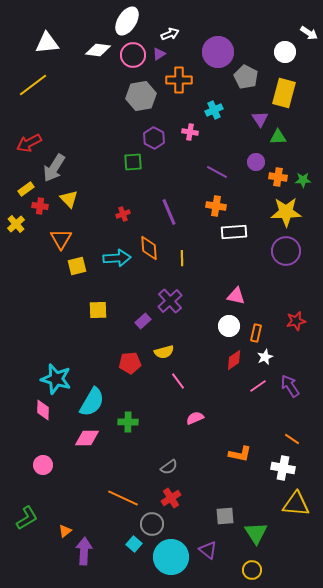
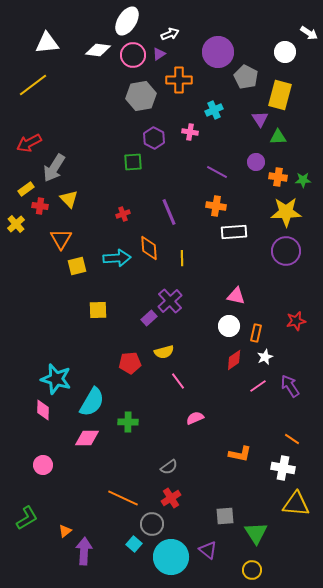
yellow rectangle at (284, 93): moved 4 px left, 2 px down
purple rectangle at (143, 321): moved 6 px right, 3 px up
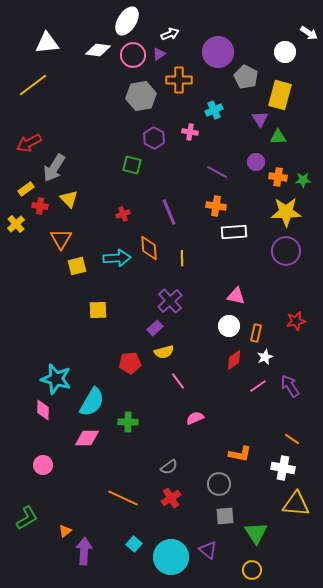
green square at (133, 162): moved 1 px left, 3 px down; rotated 18 degrees clockwise
purple rectangle at (149, 318): moved 6 px right, 10 px down
gray circle at (152, 524): moved 67 px right, 40 px up
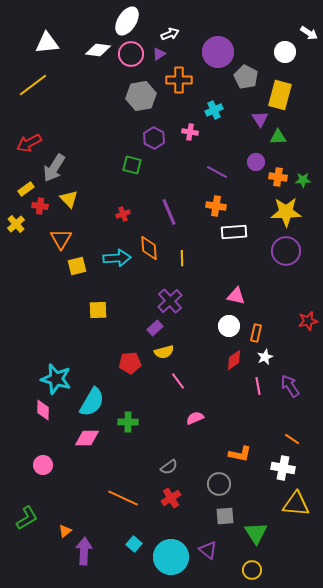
pink circle at (133, 55): moved 2 px left, 1 px up
red star at (296, 321): moved 12 px right
pink line at (258, 386): rotated 66 degrees counterclockwise
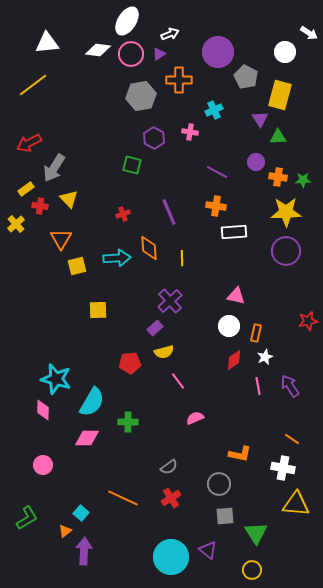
cyan square at (134, 544): moved 53 px left, 31 px up
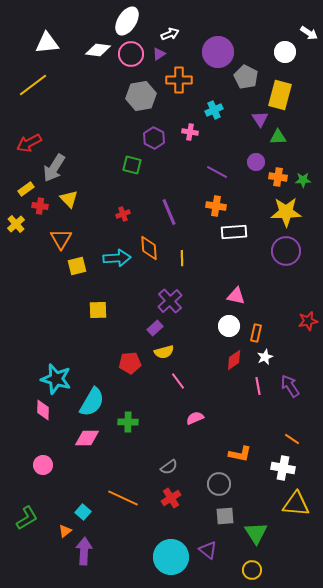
cyan square at (81, 513): moved 2 px right, 1 px up
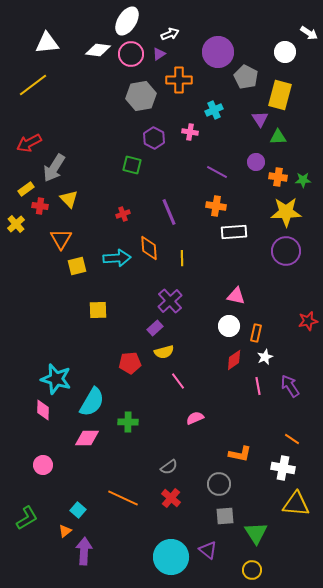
red cross at (171, 498): rotated 18 degrees counterclockwise
cyan square at (83, 512): moved 5 px left, 2 px up
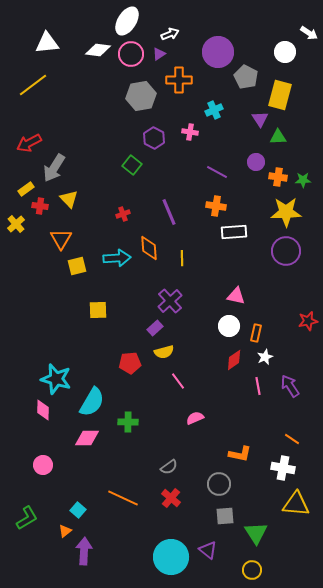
green square at (132, 165): rotated 24 degrees clockwise
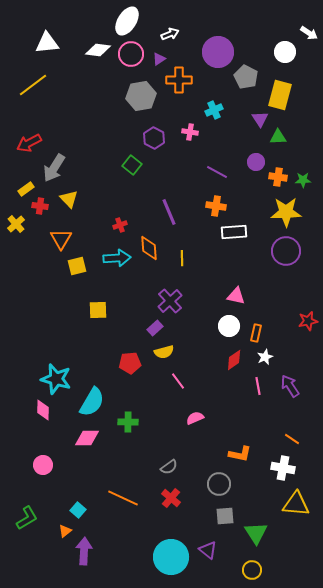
purple triangle at (159, 54): moved 5 px down
red cross at (123, 214): moved 3 px left, 11 px down
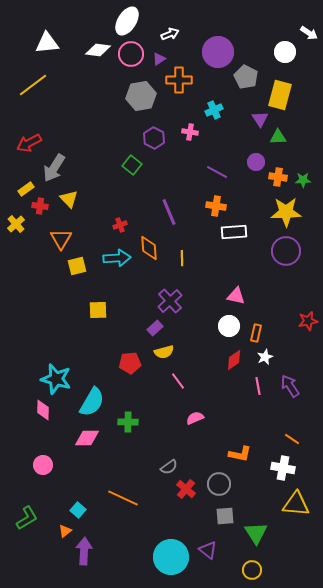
red cross at (171, 498): moved 15 px right, 9 px up
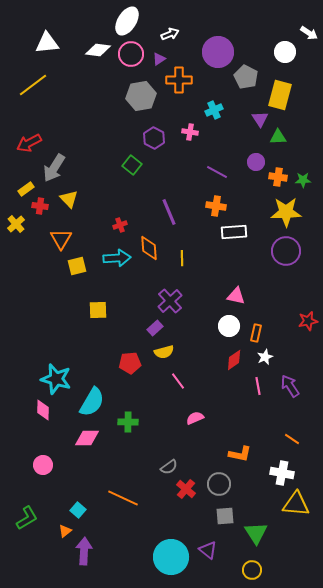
white cross at (283, 468): moved 1 px left, 5 px down
